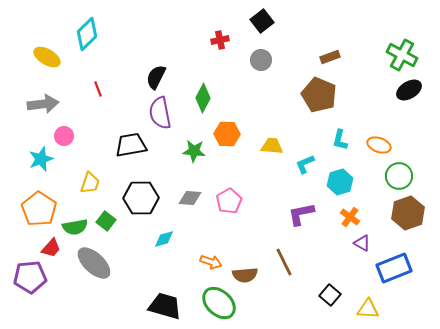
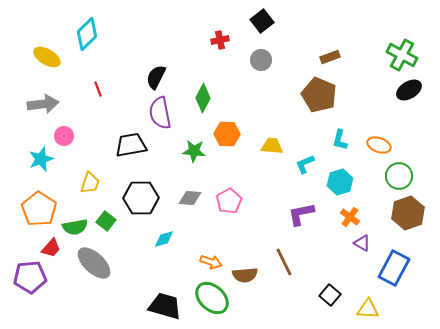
blue rectangle at (394, 268): rotated 40 degrees counterclockwise
green ellipse at (219, 303): moved 7 px left, 5 px up
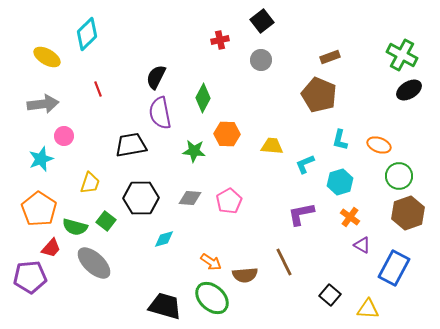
green semicircle at (75, 227): rotated 25 degrees clockwise
purple triangle at (362, 243): moved 2 px down
orange arrow at (211, 262): rotated 15 degrees clockwise
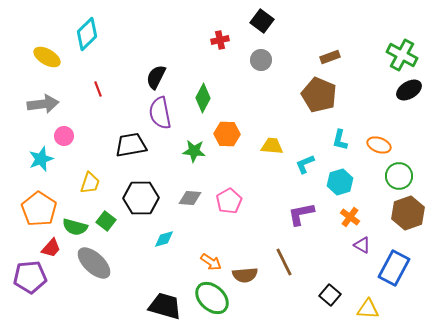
black square at (262, 21): rotated 15 degrees counterclockwise
